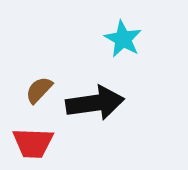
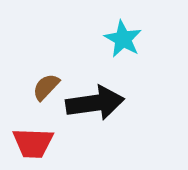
brown semicircle: moved 7 px right, 3 px up
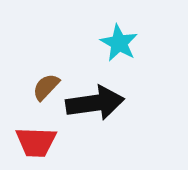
cyan star: moved 4 px left, 4 px down
red trapezoid: moved 3 px right, 1 px up
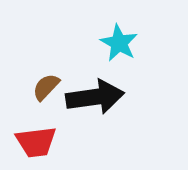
black arrow: moved 6 px up
red trapezoid: rotated 9 degrees counterclockwise
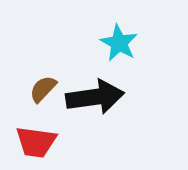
brown semicircle: moved 3 px left, 2 px down
red trapezoid: rotated 15 degrees clockwise
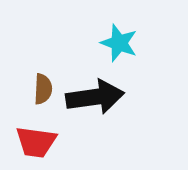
cyan star: rotated 9 degrees counterclockwise
brown semicircle: rotated 140 degrees clockwise
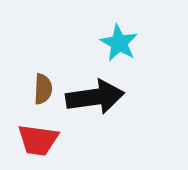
cyan star: rotated 9 degrees clockwise
red trapezoid: moved 2 px right, 2 px up
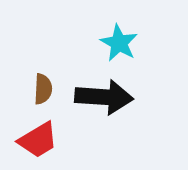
black arrow: moved 9 px right; rotated 12 degrees clockwise
red trapezoid: rotated 39 degrees counterclockwise
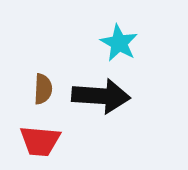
black arrow: moved 3 px left, 1 px up
red trapezoid: moved 2 px right, 1 px down; rotated 36 degrees clockwise
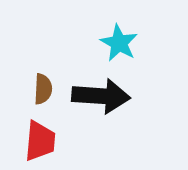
red trapezoid: rotated 90 degrees counterclockwise
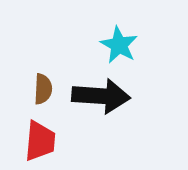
cyan star: moved 2 px down
